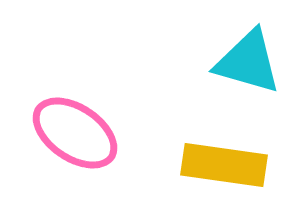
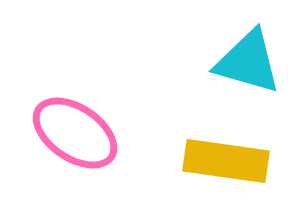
yellow rectangle: moved 2 px right, 4 px up
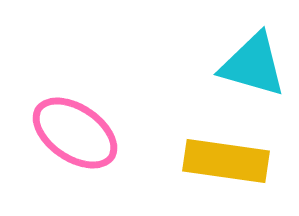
cyan triangle: moved 5 px right, 3 px down
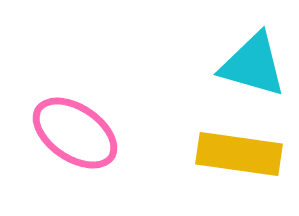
yellow rectangle: moved 13 px right, 7 px up
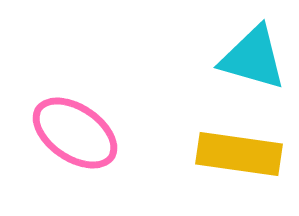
cyan triangle: moved 7 px up
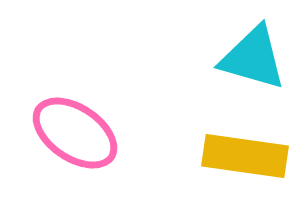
yellow rectangle: moved 6 px right, 2 px down
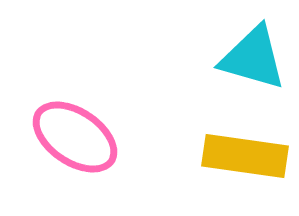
pink ellipse: moved 4 px down
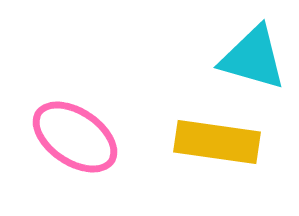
yellow rectangle: moved 28 px left, 14 px up
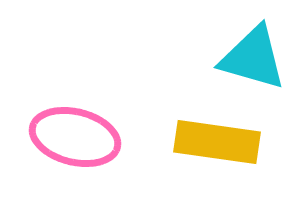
pink ellipse: rotated 20 degrees counterclockwise
